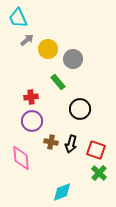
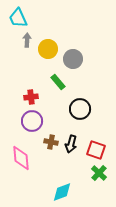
gray arrow: rotated 48 degrees counterclockwise
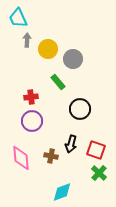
brown cross: moved 14 px down
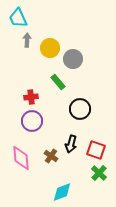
yellow circle: moved 2 px right, 1 px up
brown cross: rotated 24 degrees clockwise
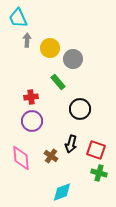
green cross: rotated 28 degrees counterclockwise
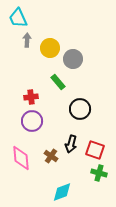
red square: moved 1 px left
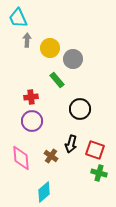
green rectangle: moved 1 px left, 2 px up
cyan diamond: moved 18 px left; rotated 20 degrees counterclockwise
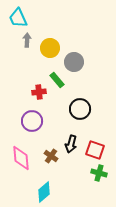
gray circle: moved 1 px right, 3 px down
red cross: moved 8 px right, 5 px up
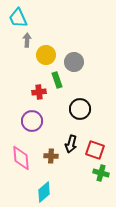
yellow circle: moved 4 px left, 7 px down
green rectangle: rotated 21 degrees clockwise
brown cross: rotated 32 degrees counterclockwise
green cross: moved 2 px right
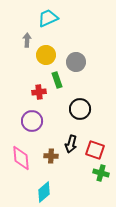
cyan trapezoid: moved 30 px right; rotated 90 degrees clockwise
gray circle: moved 2 px right
